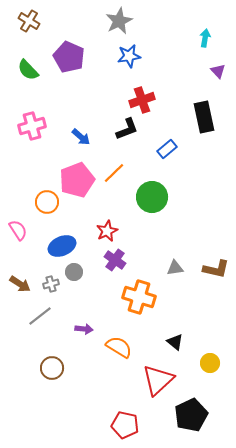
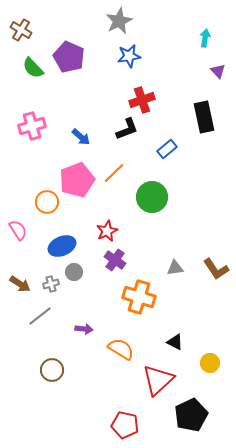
brown cross: moved 8 px left, 9 px down
green semicircle: moved 5 px right, 2 px up
brown L-shape: rotated 44 degrees clockwise
black triangle: rotated 12 degrees counterclockwise
orange semicircle: moved 2 px right, 2 px down
brown circle: moved 2 px down
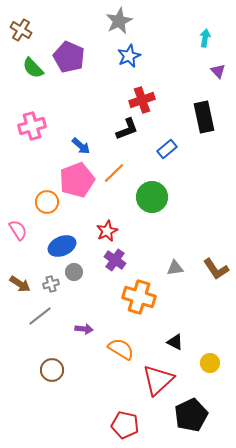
blue star: rotated 15 degrees counterclockwise
blue arrow: moved 9 px down
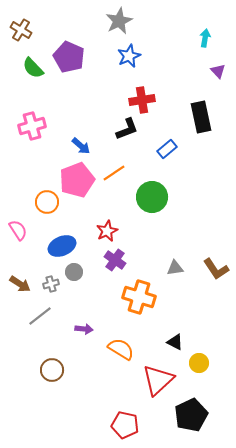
red cross: rotated 10 degrees clockwise
black rectangle: moved 3 px left
orange line: rotated 10 degrees clockwise
yellow circle: moved 11 px left
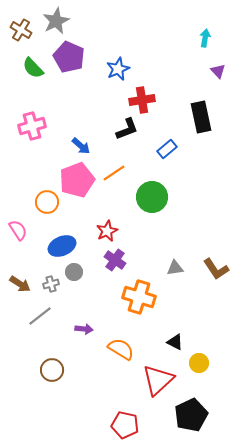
gray star: moved 63 px left
blue star: moved 11 px left, 13 px down
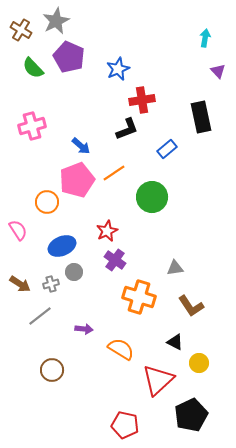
brown L-shape: moved 25 px left, 37 px down
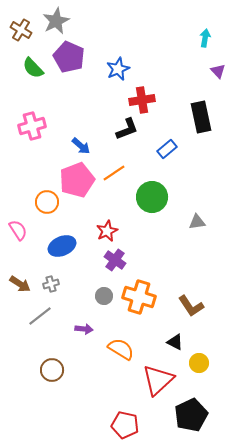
gray triangle: moved 22 px right, 46 px up
gray circle: moved 30 px right, 24 px down
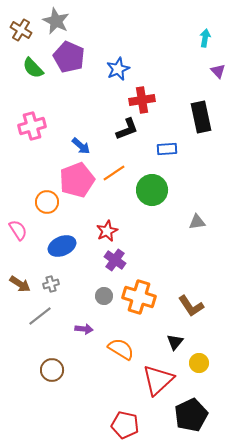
gray star: rotated 20 degrees counterclockwise
blue rectangle: rotated 36 degrees clockwise
green circle: moved 7 px up
black triangle: rotated 42 degrees clockwise
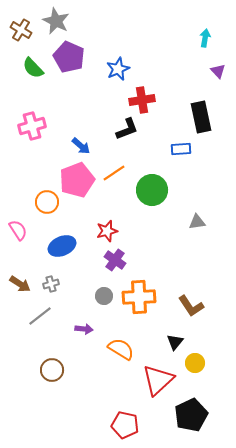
blue rectangle: moved 14 px right
red star: rotated 10 degrees clockwise
orange cross: rotated 20 degrees counterclockwise
yellow circle: moved 4 px left
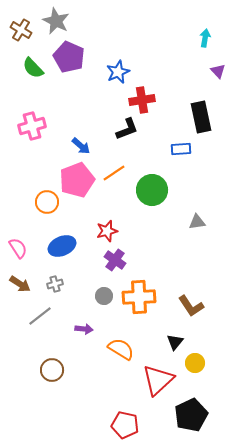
blue star: moved 3 px down
pink semicircle: moved 18 px down
gray cross: moved 4 px right
